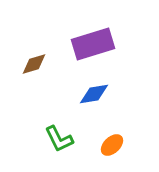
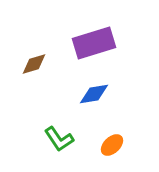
purple rectangle: moved 1 px right, 1 px up
green L-shape: rotated 8 degrees counterclockwise
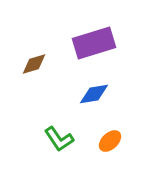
orange ellipse: moved 2 px left, 4 px up
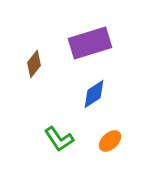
purple rectangle: moved 4 px left
brown diamond: rotated 36 degrees counterclockwise
blue diamond: rotated 24 degrees counterclockwise
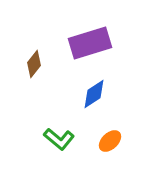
green L-shape: rotated 16 degrees counterclockwise
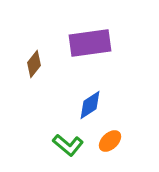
purple rectangle: rotated 9 degrees clockwise
blue diamond: moved 4 px left, 11 px down
green L-shape: moved 9 px right, 6 px down
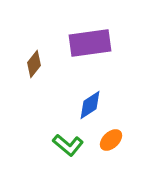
orange ellipse: moved 1 px right, 1 px up
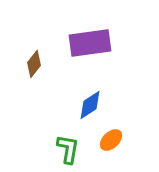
green L-shape: moved 4 px down; rotated 120 degrees counterclockwise
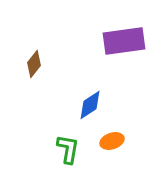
purple rectangle: moved 34 px right, 2 px up
orange ellipse: moved 1 px right, 1 px down; rotated 25 degrees clockwise
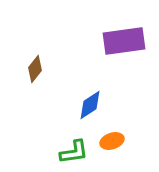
brown diamond: moved 1 px right, 5 px down
green L-shape: moved 6 px right, 3 px down; rotated 72 degrees clockwise
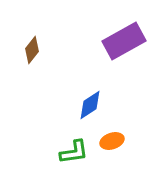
purple rectangle: rotated 21 degrees counterclockwise
brown diamond: moved 3 px left, 19 px up
